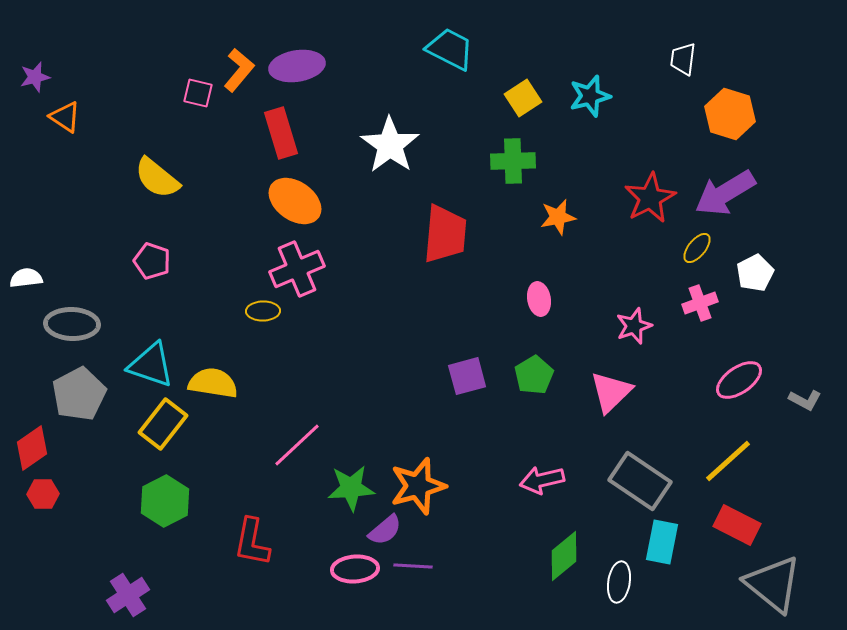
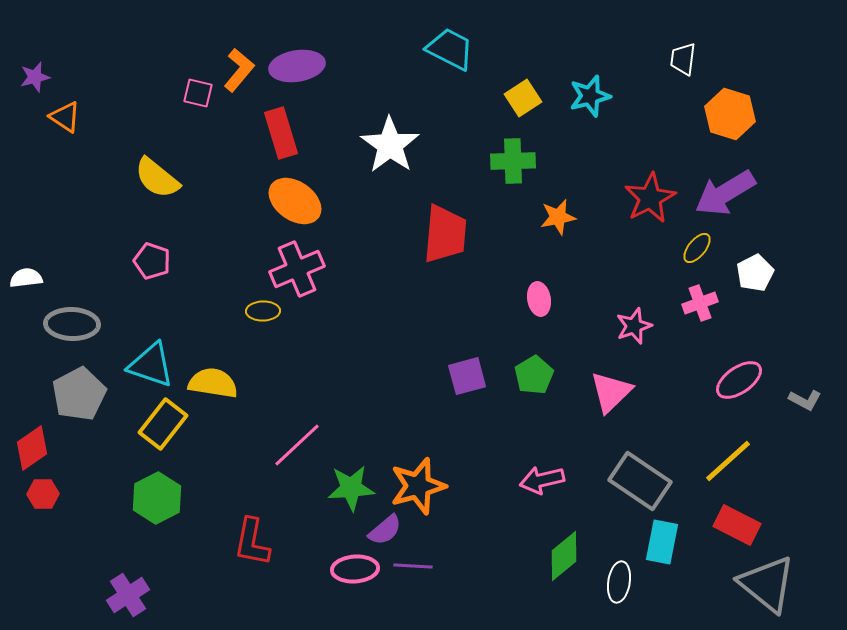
green hexagon at (165, 501): moved 8 px left, 3 px up
gray triangle at (773, 584): moved 6 px left
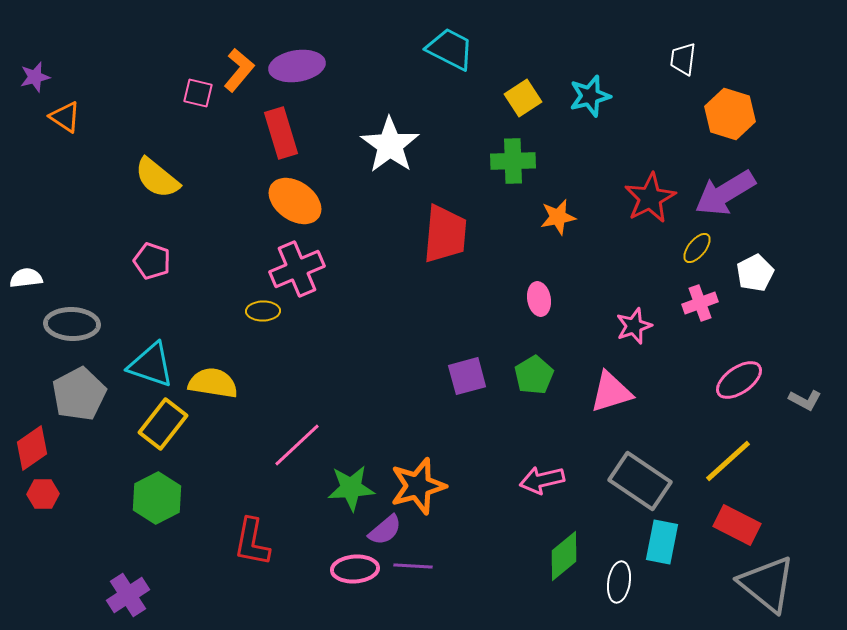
pink triangle at (611, 392): rotated 27 degrees clockwise
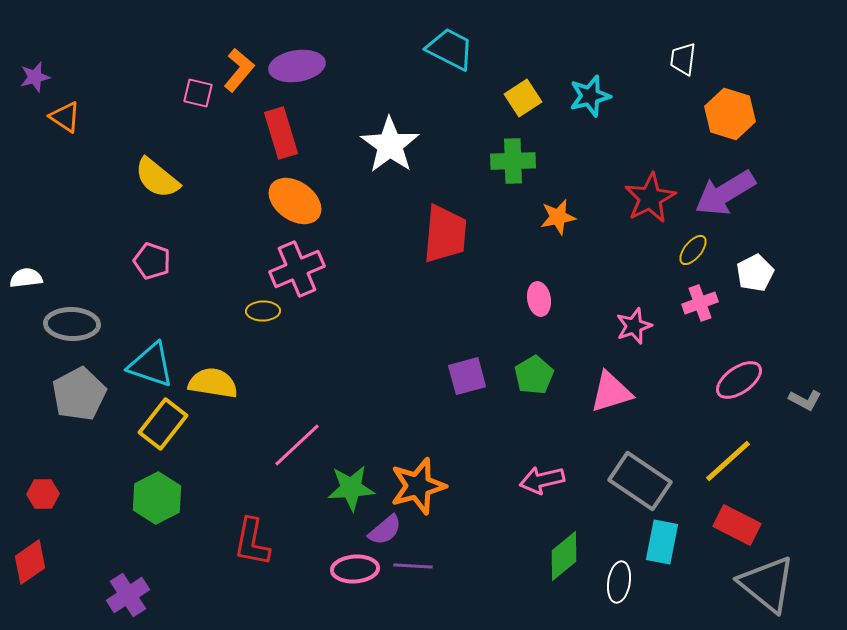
yellow ellipse at (697, 248): moved 4 px left, 2 px down
red diamond at (32, 448): moved 2 px left, 114 px down
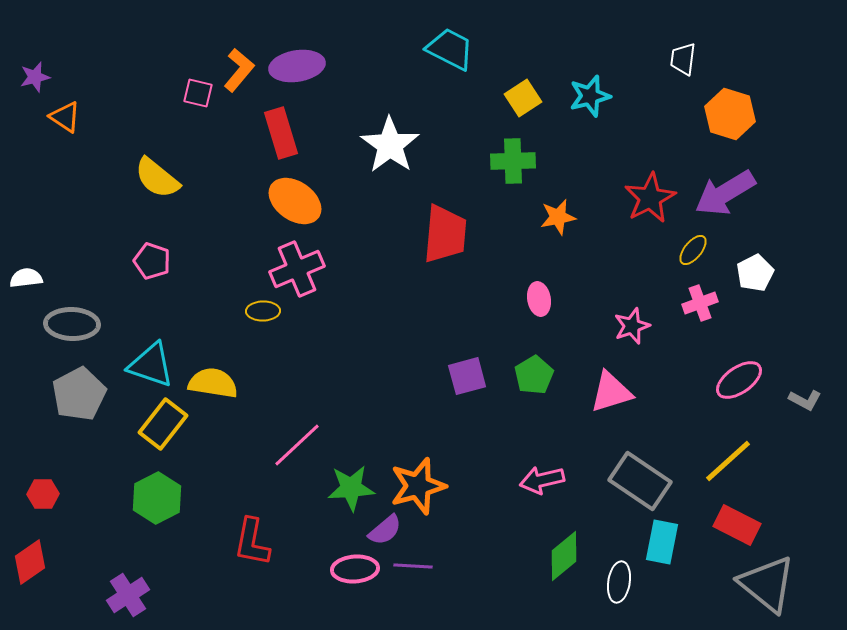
pink star at (634, 326): moved 2 px left
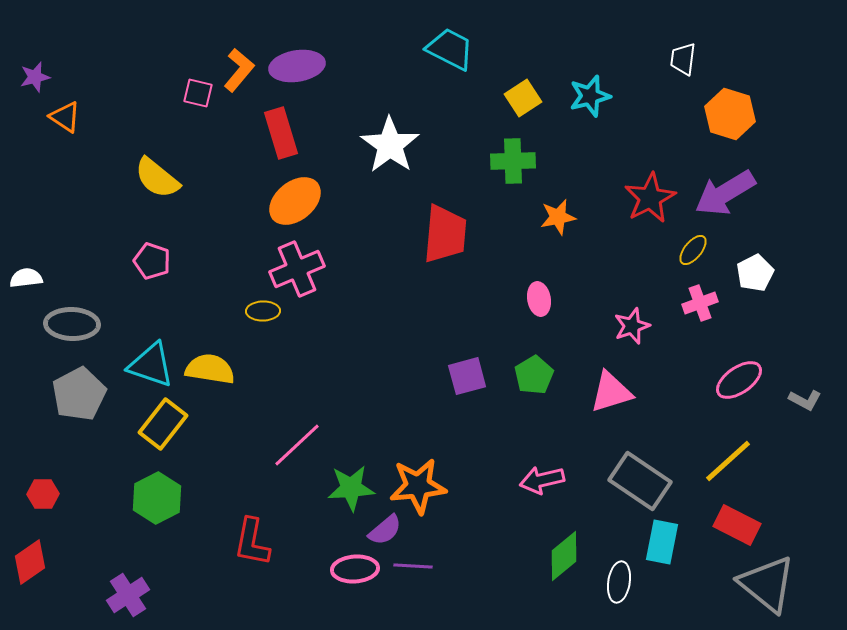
orange ellipse at (295, 201): rotated 74 degrees counterclockwise
yellow semicircle at (213, 383): moved 3 px left, 14 px up
orange star at (418, 486): rotated 10 degrees clockwise
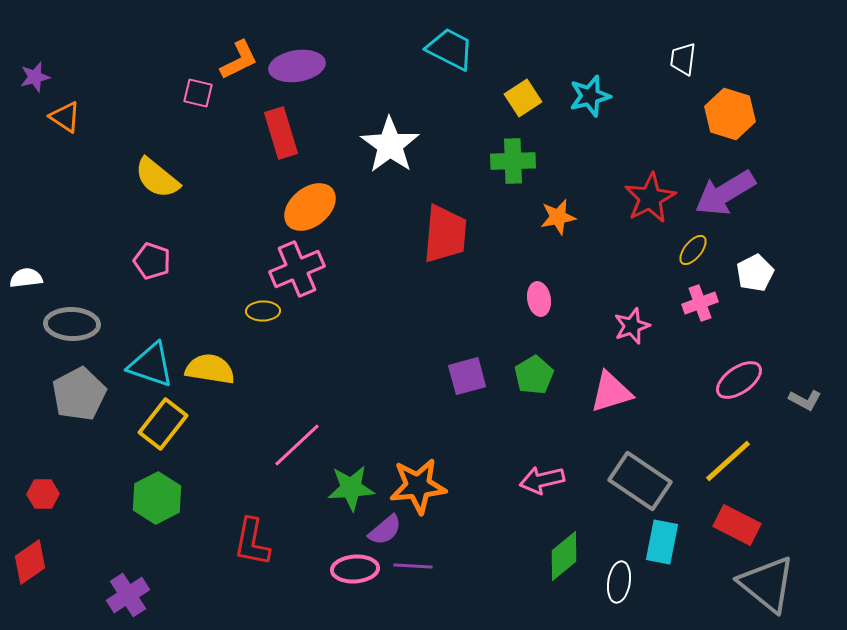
orange L-shape at (239, 70): moved 10 px up; rotated 24 degrees clockwise
orange ellipse at (295, 201): moved 15 px right, 6 px down
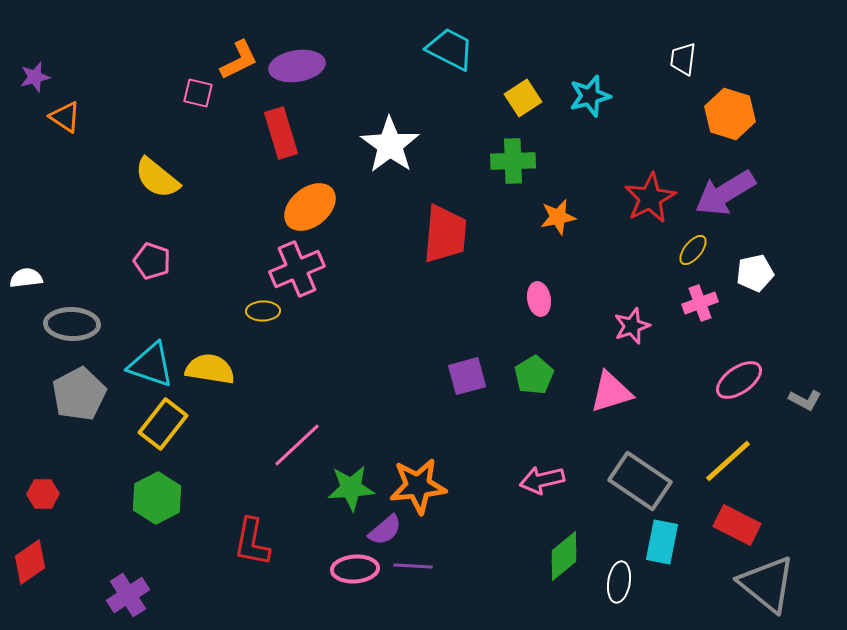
white pentagon at (755, 273): rotated 15 degrees clockwise
